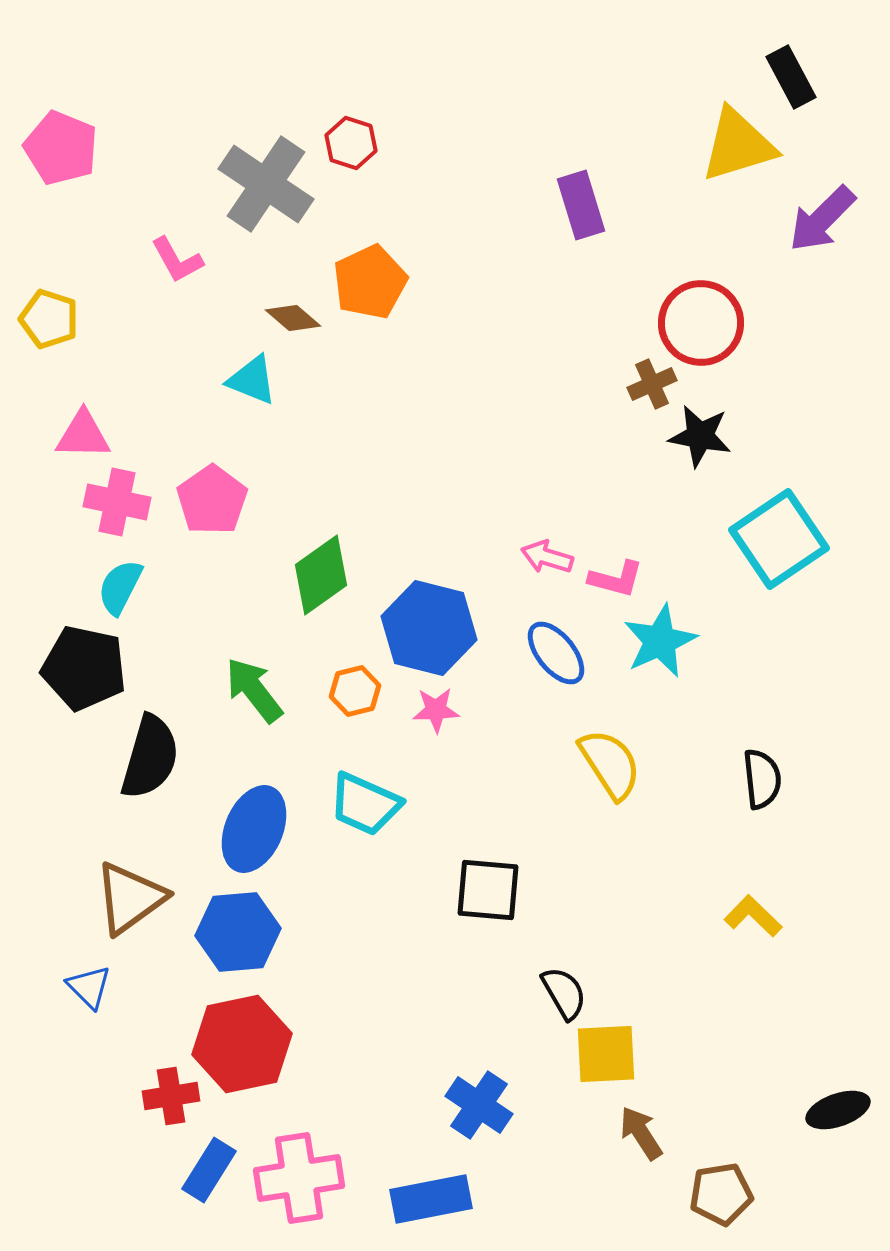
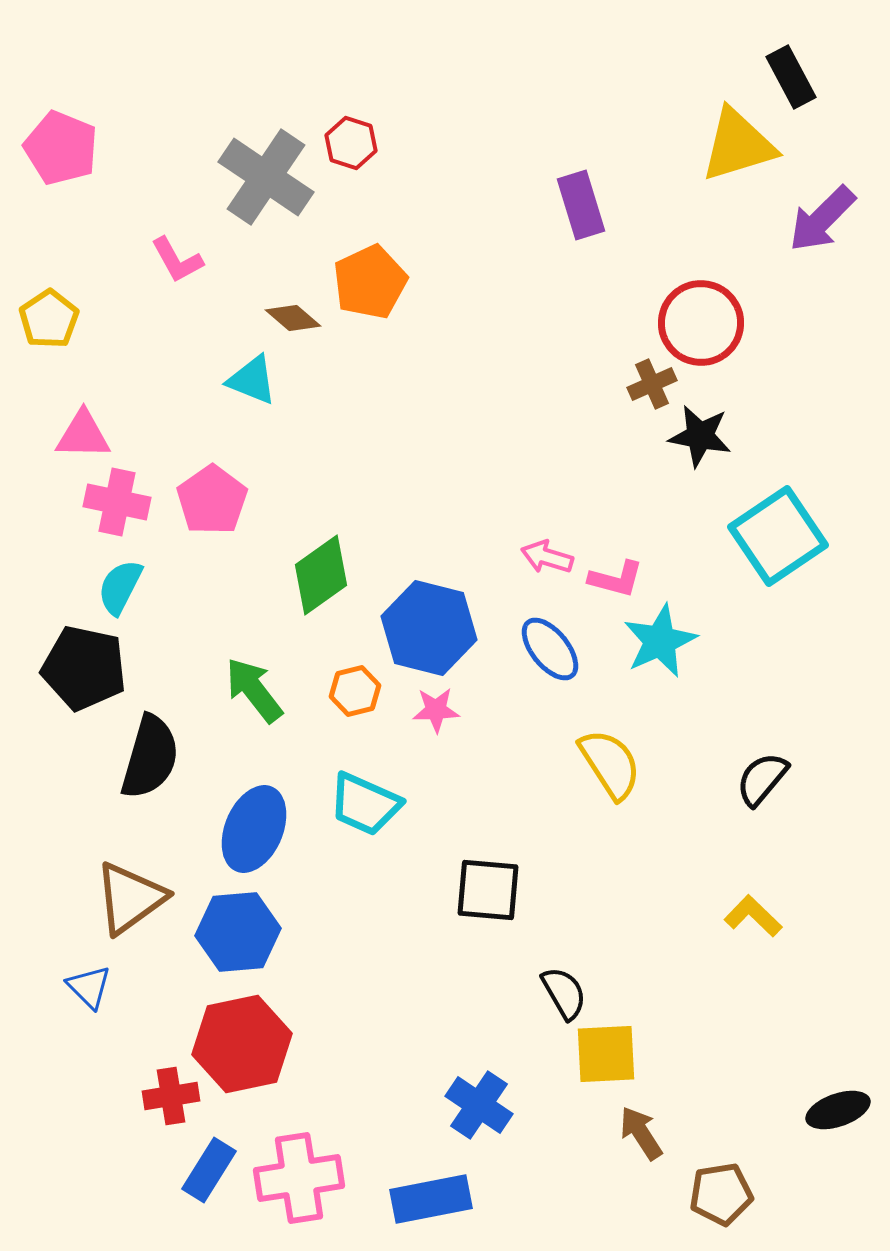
gray cross at (266, 184): moved 7 px up
yellow pentagon at (49, 319): rotated 20 degrees clockwise
cyan square at (779, 539): moved 1 px left, 3 px up
blue ellipse at (556, 653): moved 6 px left, 4 px up
black semicircle at (762, 779): rotated 134 degrees counterclockwise
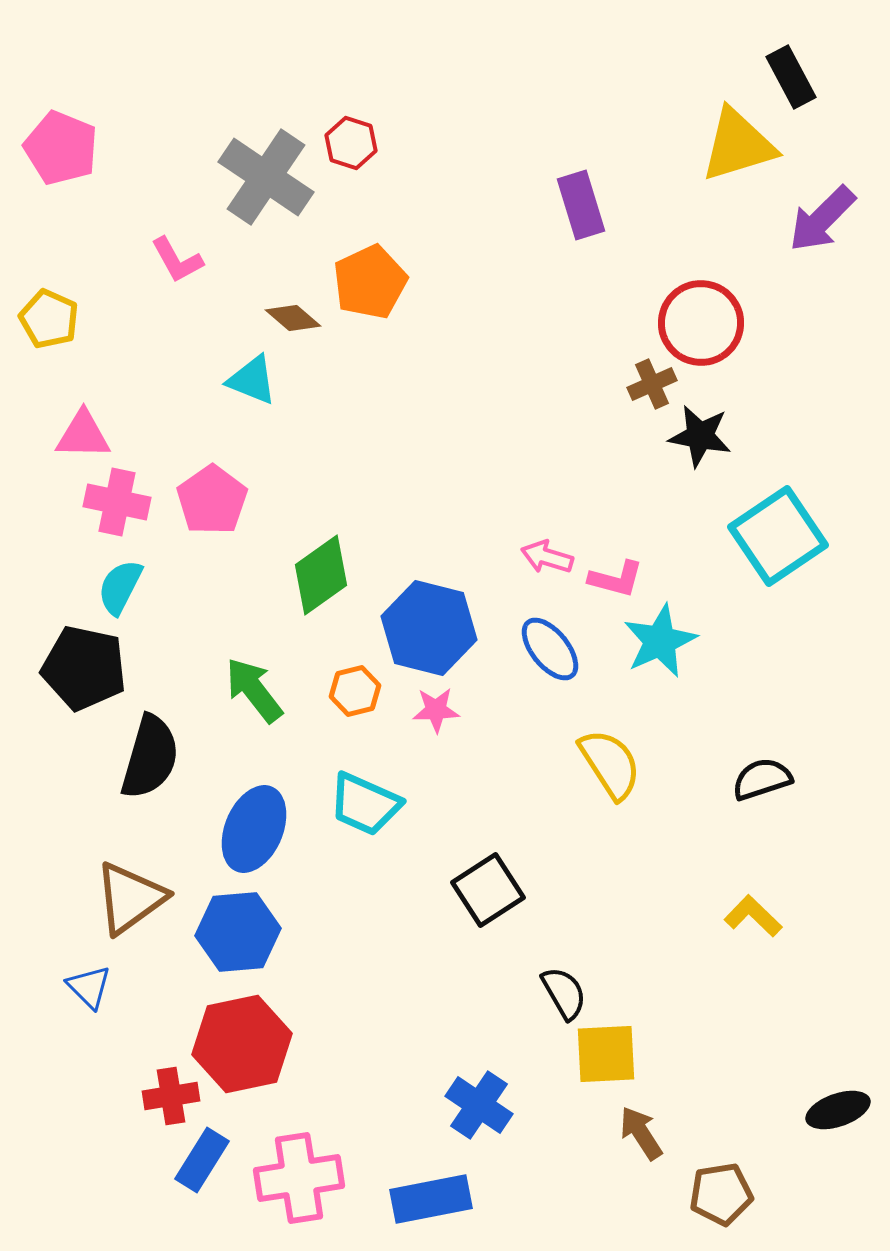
yellow pentagon at (49, 319): rotated 14 degrees counterclockwise
black semicircle at (762, 779): rotated 32 degrees clockwise
black square at (488, 890): rotated 38 degrees counterclockwise
blue rectangle at (209, 1170): moved 7 px left, 10 px up
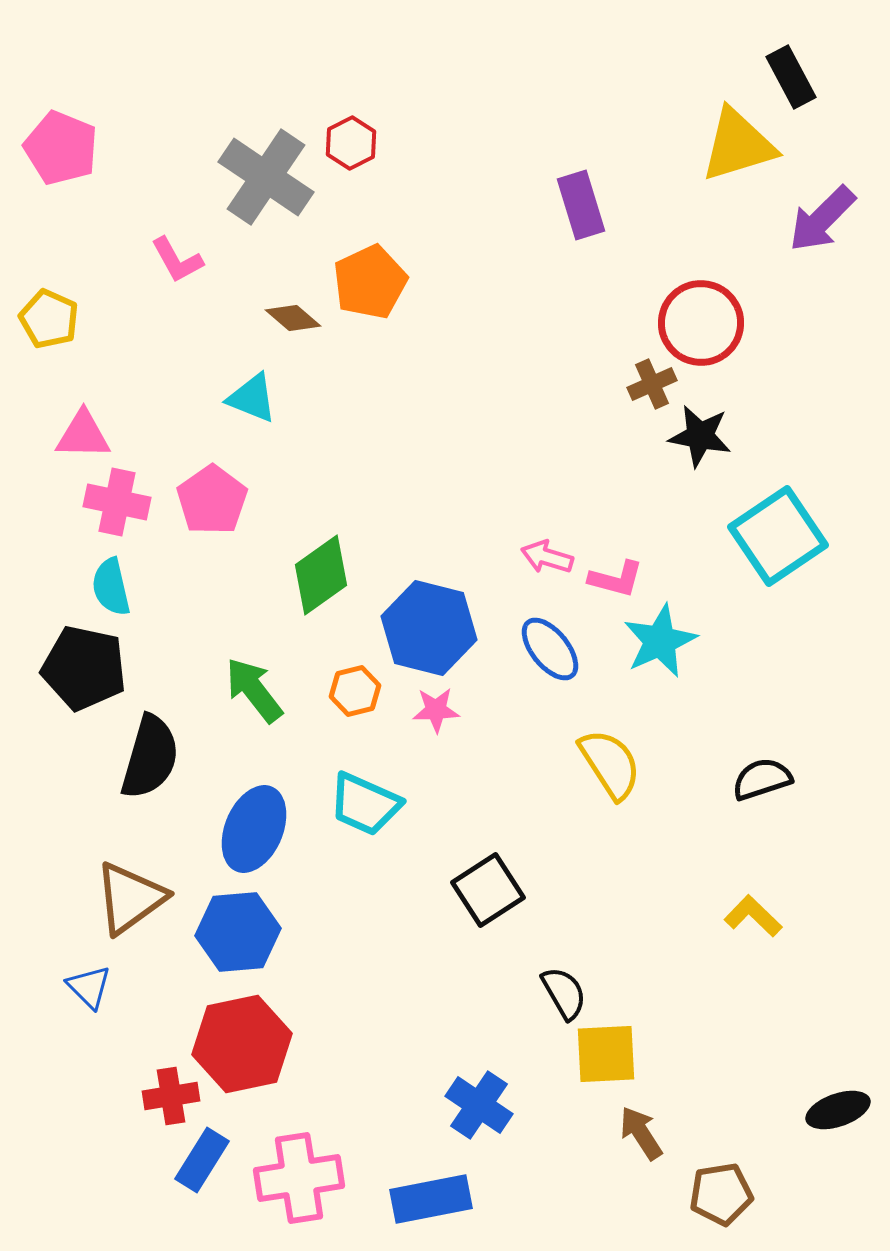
red hexagon at (351, 143): rotated 15 degrees clockwise
cyan triangle at (252, 380): moved 18 px down
cyan semicircle at (120, 587): moved 9 px left; rotated 40 degrees counterclockwise
